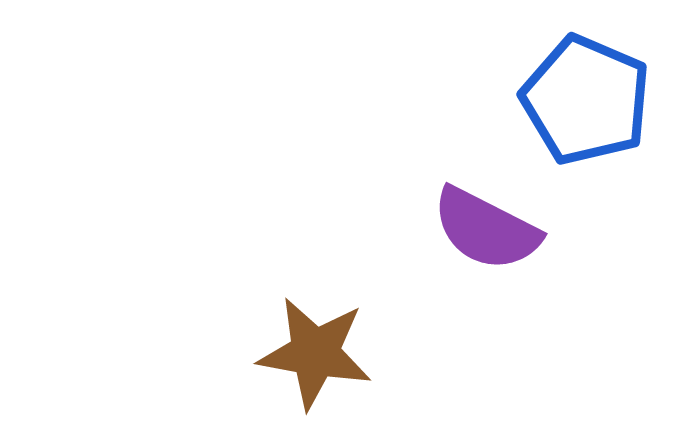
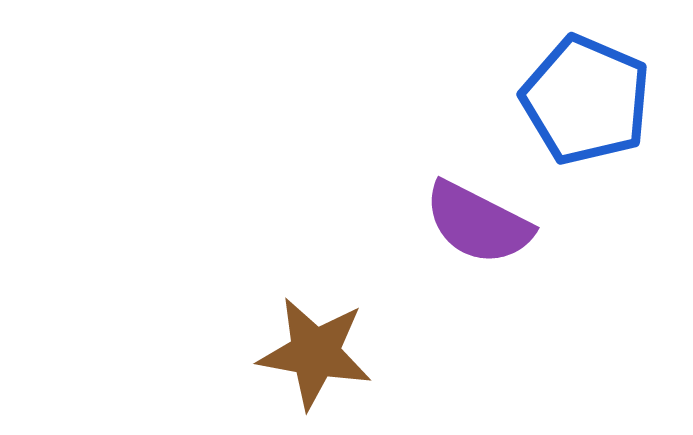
purple semicircle: moved 8 px left, 6 px up
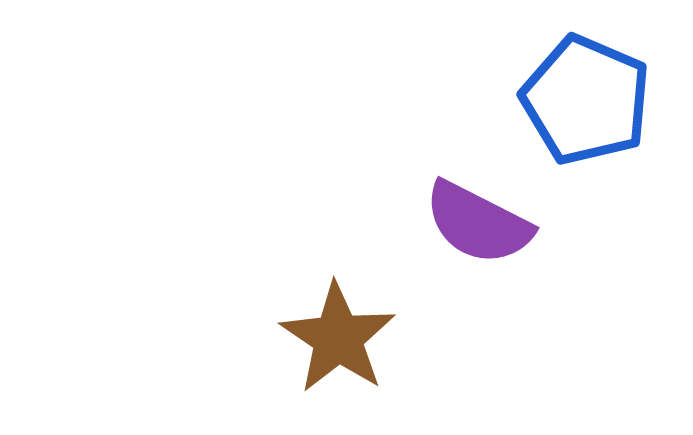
brown star: moved 23 px right, 15 px up; rotated 24 degrees clockwise
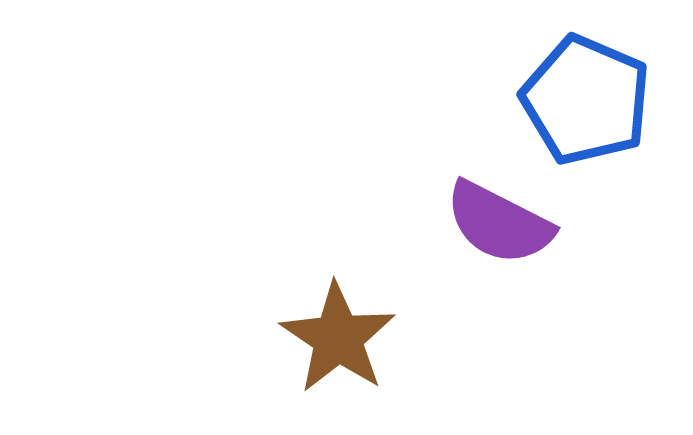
purple semicircle: moved 21 px right
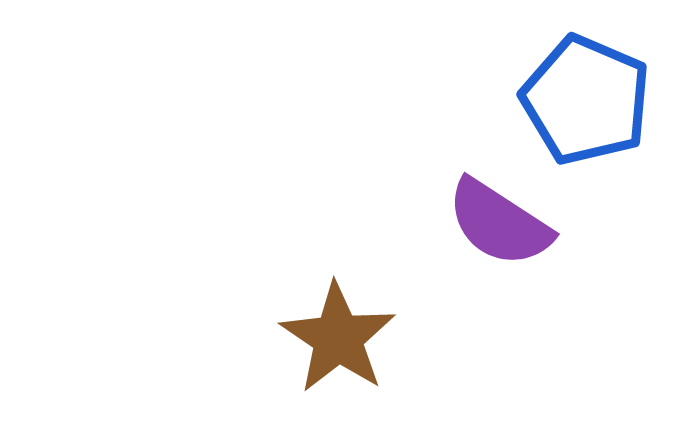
purple semicircle: rotated 6 degrees clockwise
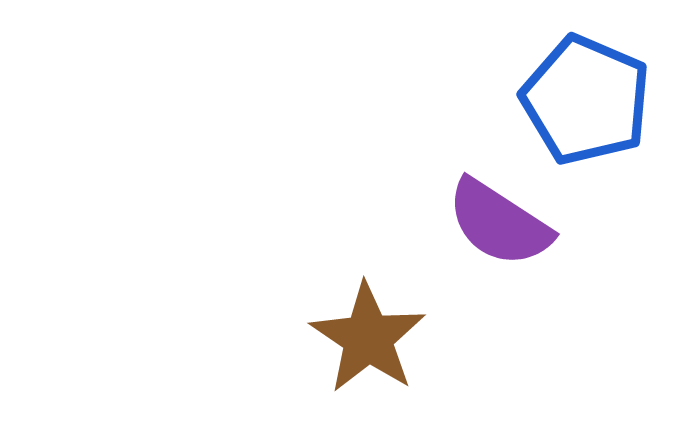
brown star: moved 30 px right
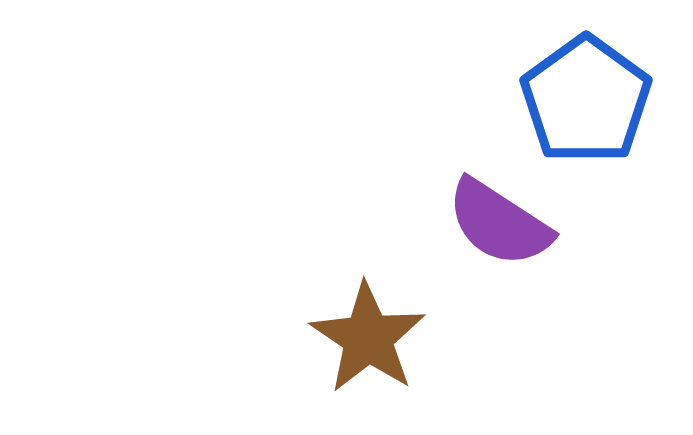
blue pentagon: rotated 13 degrees clockwise
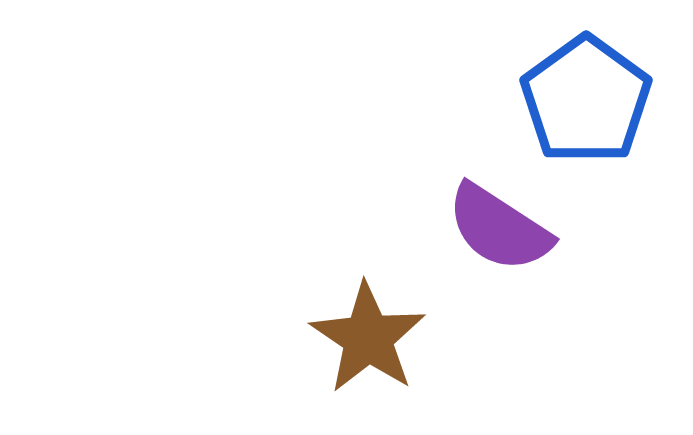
purple semicircle: moved 5 px down
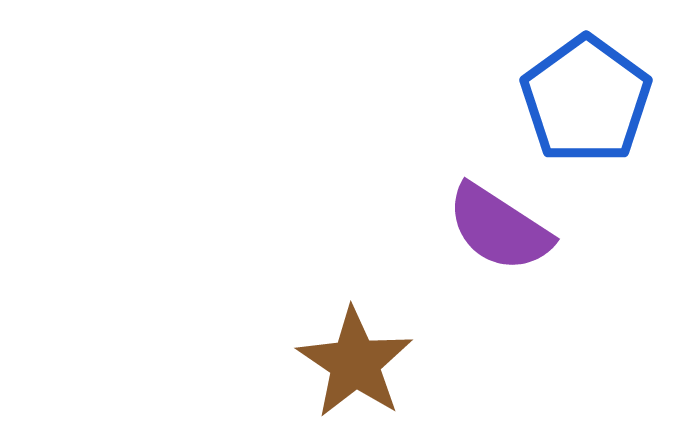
brown star: moved 13 px left, 25 px down
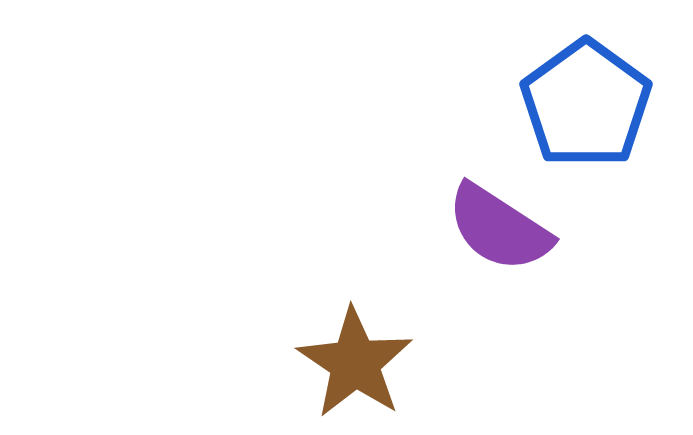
blue pentagon: moved 4 px down
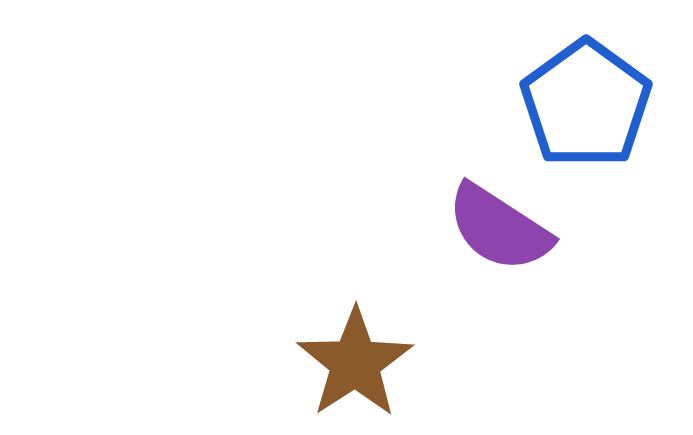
brown star: rotated 5 degrees clockwise
